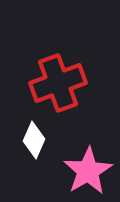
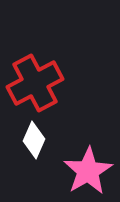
red cross: moved 23 px left; rotated 8 degrees counterclockwise
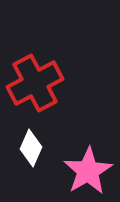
white diamond: moved 3 px left, 8 px down
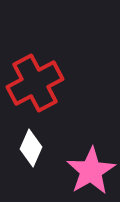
pink star: moved 3 px right
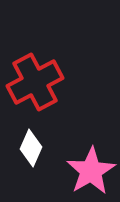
red cross: moved 1 px up
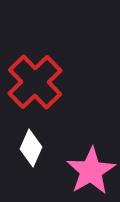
red cross: rotated 16 degrees counterclockwise
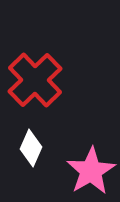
red cross: moved 2 px up
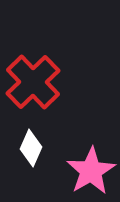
red cross: moved 2 px left, 2 px down
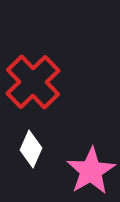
white diamond: moved 1 px down
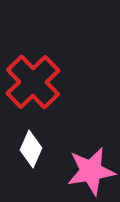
pink star: rotated 21 degrees clockwise
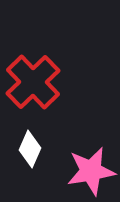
white diamond: moved 1 px left
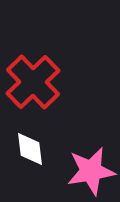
white diamond: rotated 30 degrees counterclockwise
